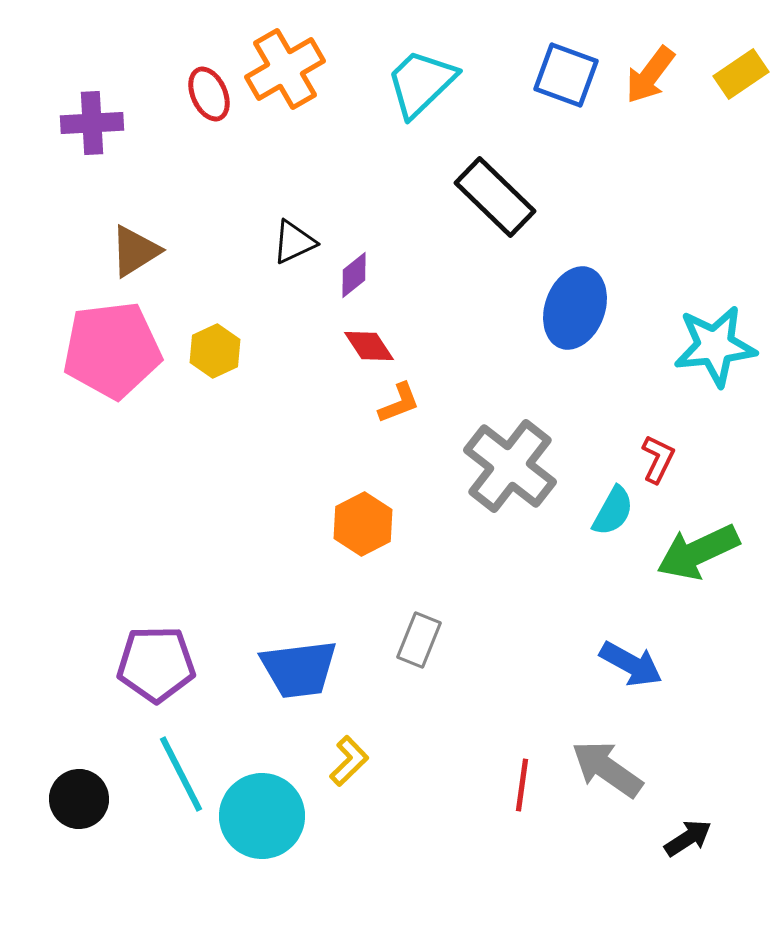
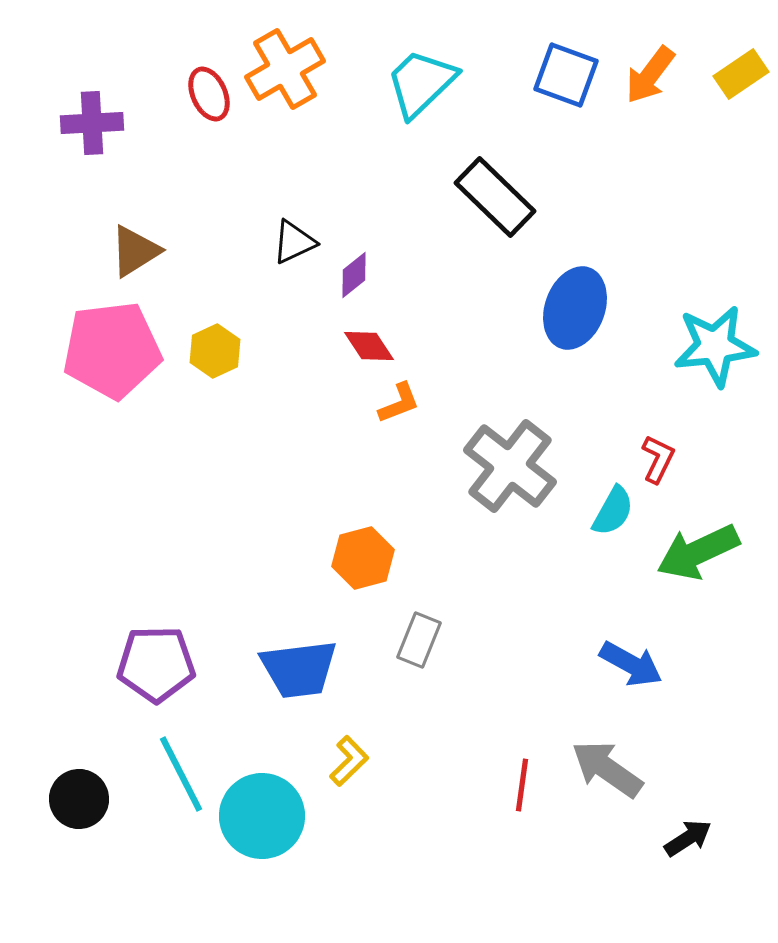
orange hexagon: moved 34 px down; rotated 12 degrees clockwise
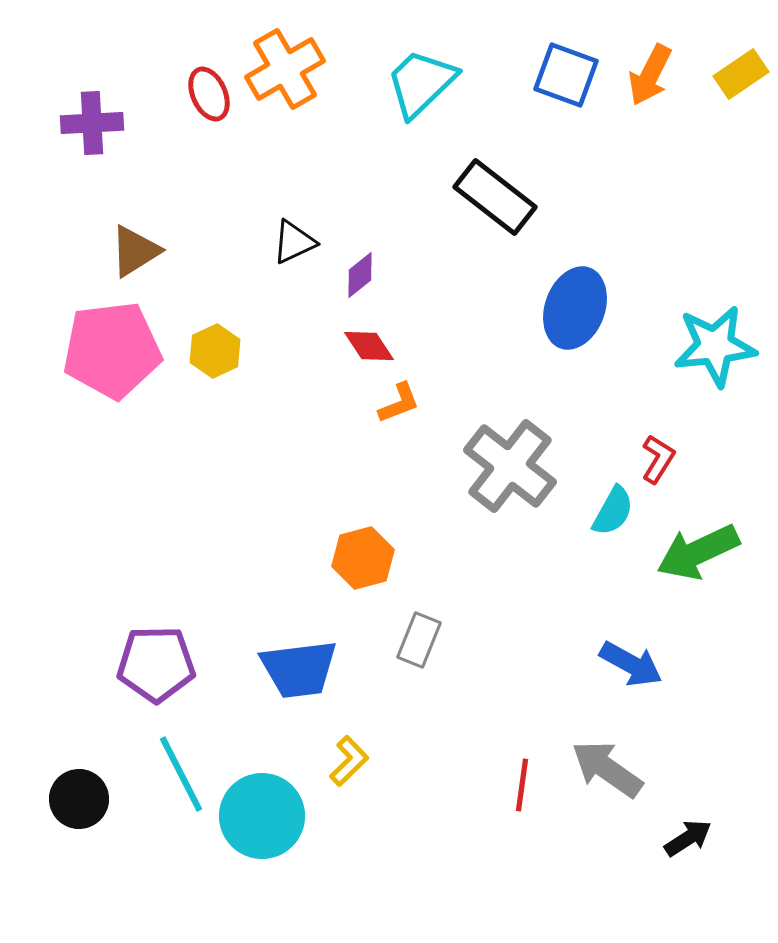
orange arrow: rotated 10 degrees counterclockwise
black rectangle: rotated 6 degrees counterclockwise
purple diamond: moved 6 px right
red L-shape: rotated 6 degrees clockwise
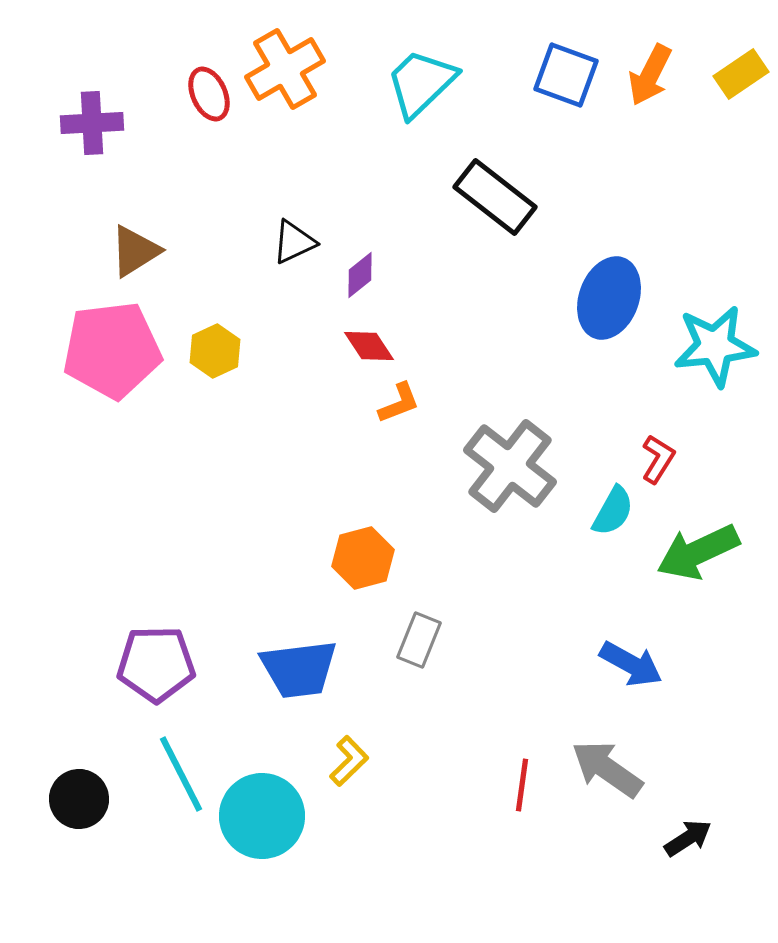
blue ellipse: moved 34 px right, 10 px up
